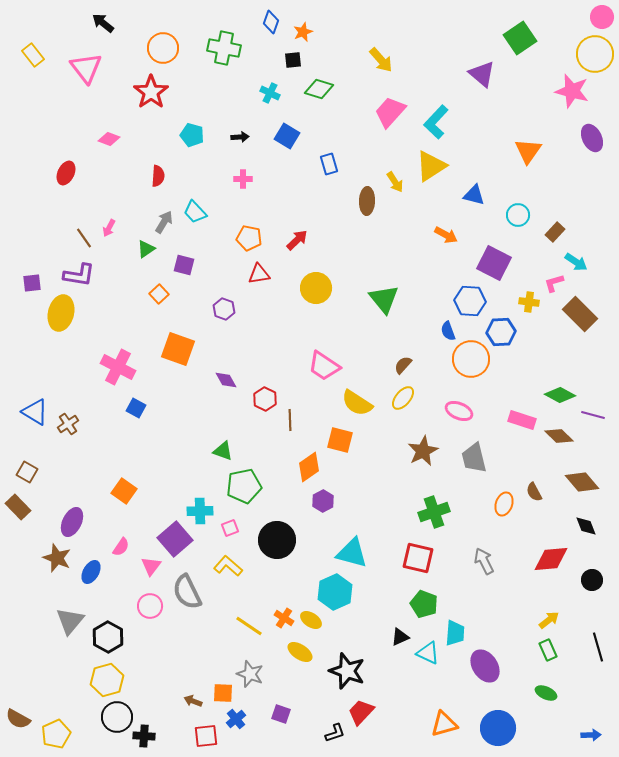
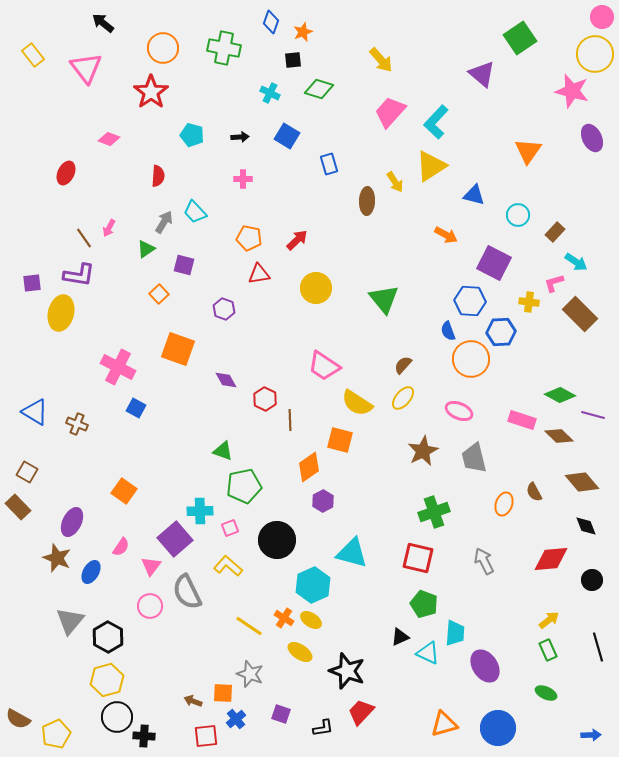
brown cross at (68, 424): moved 9 px right; rotated 35 degrees counterclockwise
cyan hexagon at (335, 592): moved 22 px left, 7 px up
black L-shape at (335, 733): moved 12 px left, 5 px up; rotated 10 degrees clockwise
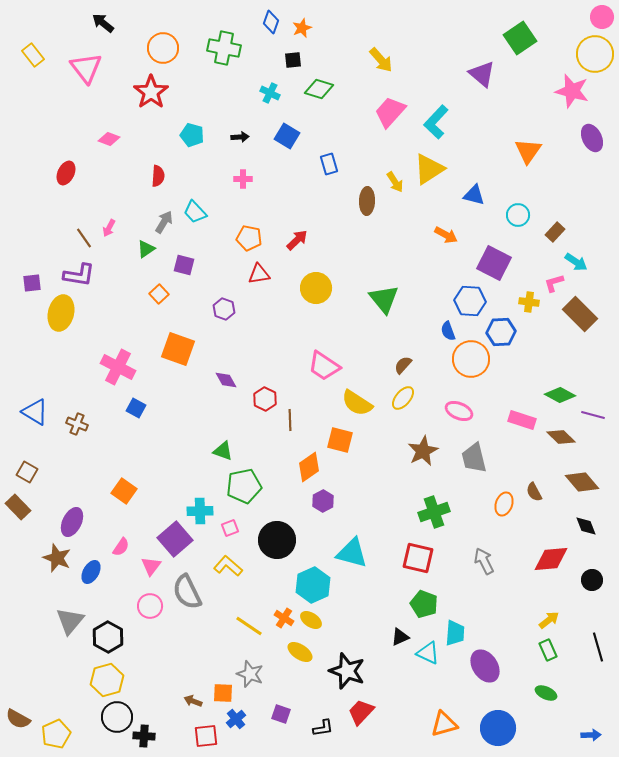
orange star at (303, 32): moved 1 px left, 4 px up
yellow triangle at (431, 166): moved 2 px left, 3 px down
brown diamond at (559, 436): moved 2 px right, 1 px down
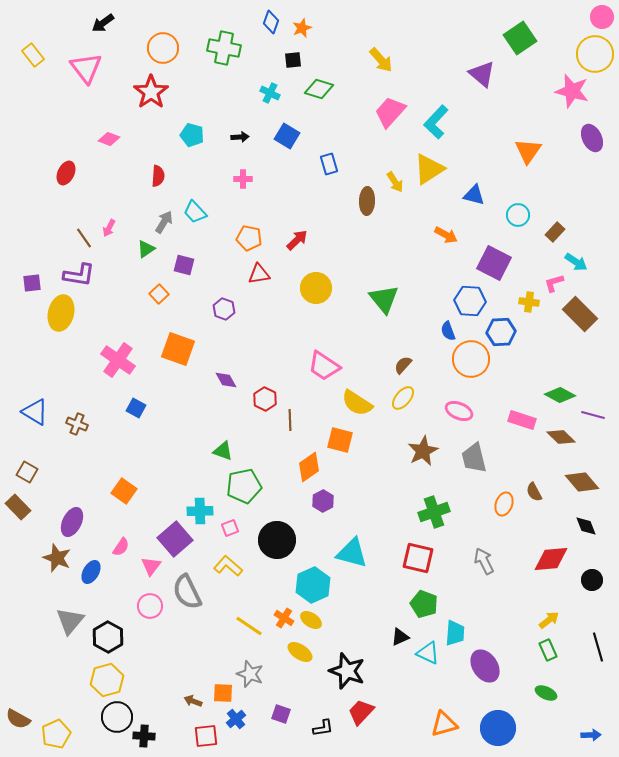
black arrow at (103, 23): rotated 75 degrees counterclockwise
pink cross at (118, 367): moved 7 px up; rotated 8 degrees clockwise
